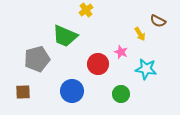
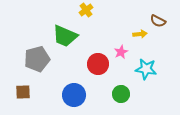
yellow arrow: rotated 64 degrees counterclockwise
pink star: rotated 24 degrees clockwise
blue circle: moved 2 px right, 4 px down
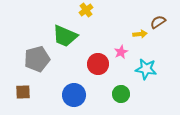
brown semicircle: moved 1 px down; rotated 119 degrees clockwise
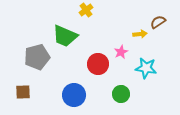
gray pentagon: moved 2 px up
cyan star: moved 1 px up
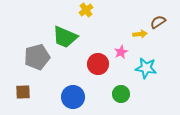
green trapezoid: moved 1 px down
blue circle: moved 1 px left, 2 px down
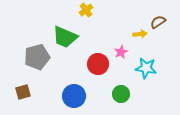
brown square: rotated 14 degrees counterclockwise
blue circle: moved 1 px right, 1 px up
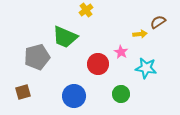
pink star: rotated 16 degrees counterclockwise
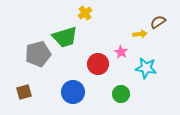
yellow cross: moved 1 px left, 3 px down
green trapezoid: rotated 40 degrees counterclockwise
gray pentagon: moved 1 px right, 3 px up
brown square: moved 1 px right
blue circle: moved 1 px left, 4 px up
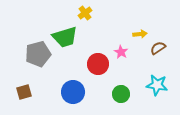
brown semicircle: moved 26 px down
cyan star: moved 11 px right, 17 px down
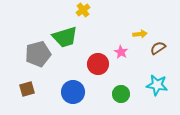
yellow cross: moved 2 px left, 3 px up
brown square: moved 3 px right, 3 px up
